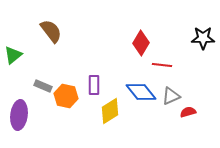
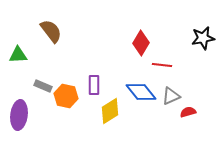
black star: rotated 10 degrees counterclockwise
green triangle: moved 5 px right; rotated 36 degrees clockwise
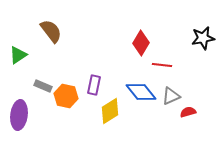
green triangle: rotated 30 degrees counterclockwise
purple rectangle: rotated 12 degrees clockwise
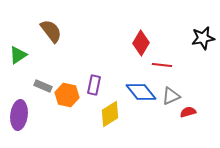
orange hexagon: moved 1 px right, 1 px up
yellow diamond: moved 3 px down
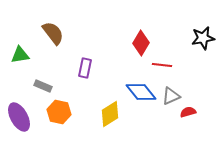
brown semicircle: moved 2 px right, 2 px down
green triangle: moved 2 px right; rotated 24 degrees clockwise
purple rectangle: moved 9 px left, 17 px up
orange hexagon: moved 8 px left, 17 px down
purple ellipse: moved 2 px down; rotated 36 degrees counterclockwise
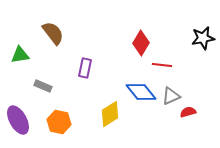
orange hexagon: moved 10 px down
purple ellipse: moved 1 px left, 3 px down
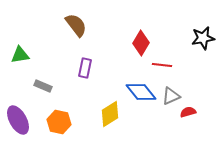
brown semicircle: moved 23 px right, 8 px up
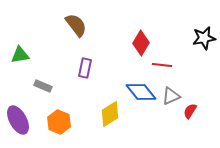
black star: moved 1 px right
red semicircle: moved 2 px right, 1 px up; rotated 42 degrees counterclockwise
orange hexagon: rotated 10 degrees clockwise
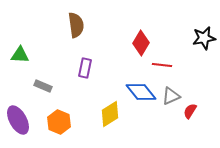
brown semicircle: rotated 30 degrees clockwise
green triangle: rotated 12 degrees clockwise
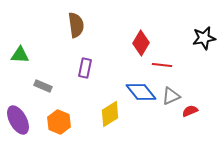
red semicircle: rotated 35 degrees clockwise
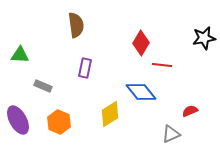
gray triangle: moved 38 px down
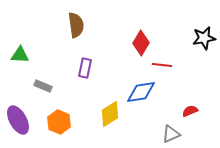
blue diamond: rotated 60 degrees counterclockwise
